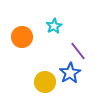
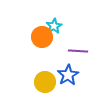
orange circle: moved 20 px right
purple line: rotated 48 degrees counterclockwise
blue star: moved 2 px left, 2 px down
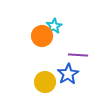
orange circle: moved 1 px up
purple line: moved 4 px down
blue star: moved 1 px up
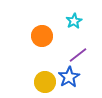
cyan star: moved 20 px right, 5 px up
purple line: rotated 42 degrees counterclockwise
blue star: moved 1 px right, 3 px down
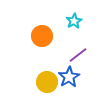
yellow circle: moved 2 px right
